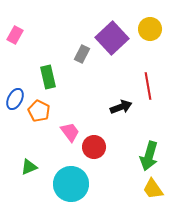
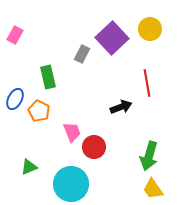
red line: moved 1 px left, 3 px up
pink trapezoid: moved 2 px right; rotated 15 degrees clockwise
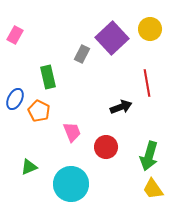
red circle: moved 12 px right
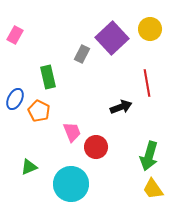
red circle: moved 10 px left
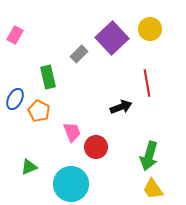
gray rectangle: moved 3 px left; rotated 18 degrees clockwise
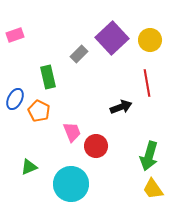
yellow circle: moved 11 px down
pink rectangle: rotated 42 degrees clockwise
red circle: moved 1 px up
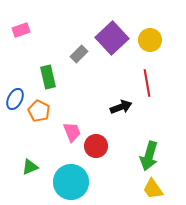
pink rectangle: moved 6 px right, 5 px up
green triangle: moved 1 px right
cyan circle: moved 2 px up
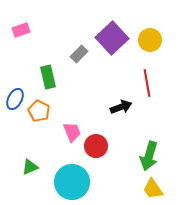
cyan circle: moved 1 px right
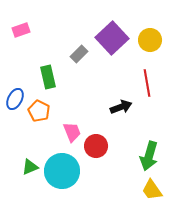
cyan circle: moved 10 px left, 11 px up
yellow trapezoid: moved 1 px left, 1 px down
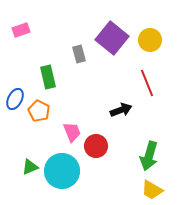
purple square: rotated 8 degrees counterclockwise
gray rectangle: rotated 60 degrees counterclockwise
red line: rotated 12 degrees counterclockwise
black arrow: moved 3 px down
yellow trapezoid: rotated 25 degrees counterclockwise
